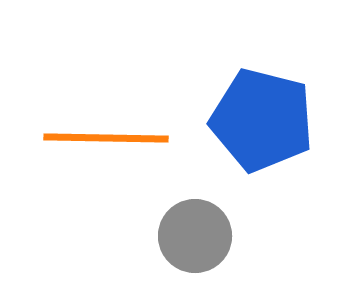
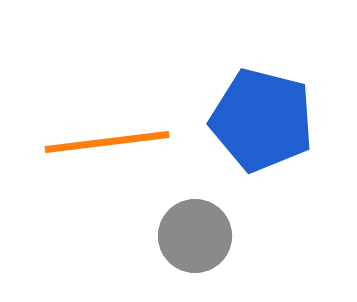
orange line: moved 1 px right, 4 px down; rotated 8 degrees counterclockwise
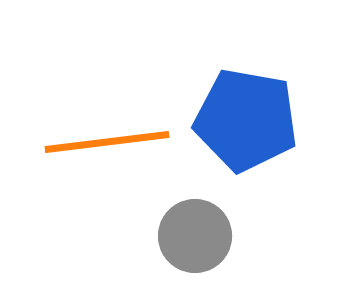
blue pentagon: moved 16 px left; rotated 4 degrees counterclockwise
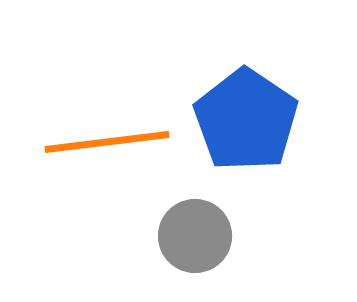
blue pentagon: rotated 24 degrees clockwise
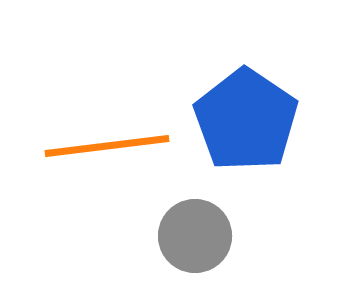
orange line: moved 4 px down
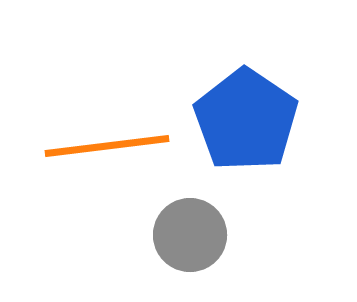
gray circle: moved 5 px left, 1 px up
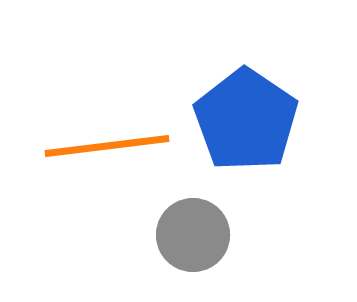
gray circle: moved 3 px right
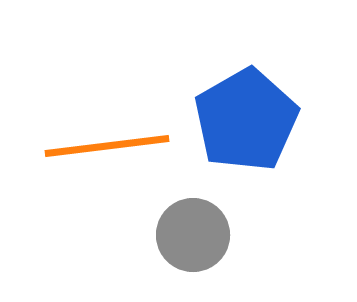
blue pentagon: rotated 8 degrees clockwise
